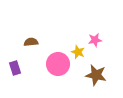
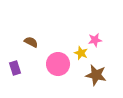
brown semicircle: rotated 32 degrees clockwise
yellow star: moved 3 px right, 1 px down
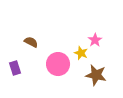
pink star: rotated 24 degrees counterclockwise
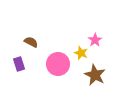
purple rectangle: moved 4 px right, 4 px up
brown star: moved 1 px left; rotated 15 degrees clockwise
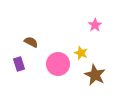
pink star: moved 15 px up
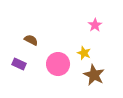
brown semicircle: moved 2 px up
yellow star: moved 3 px right
purple rectangle: rotated 48 degrees counterclockwise
brown star: moved 1 px left
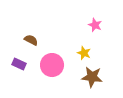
pink star: rotated 16 degrees counterclockwise
pink circle: moved 6 px left, 1 px down
brown star: moved 2 px left, 2 px down; rotated 20 degrees counterclockwise
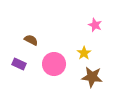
yellow star: rotated 16 degrees clockwise
pink circle: moved 2 px right, 1 px up
